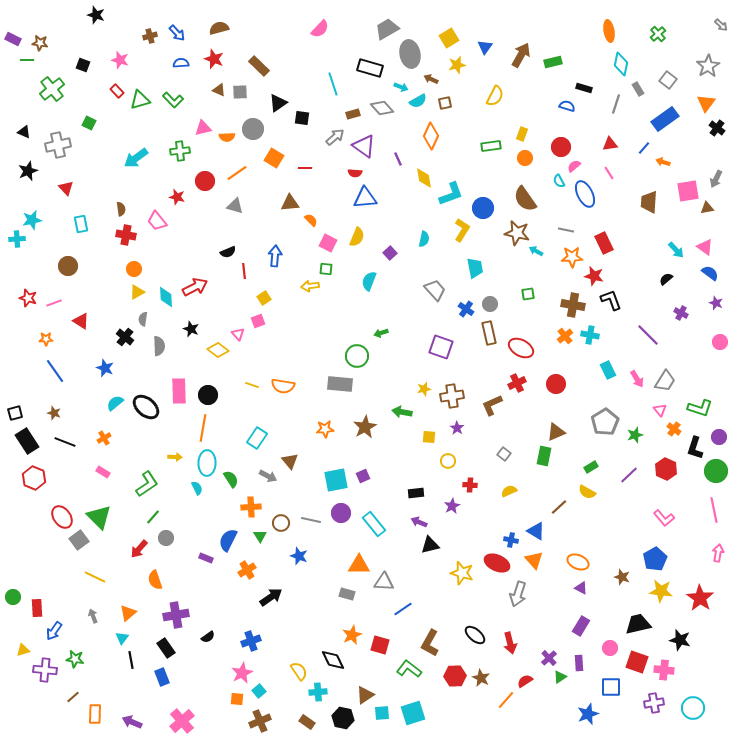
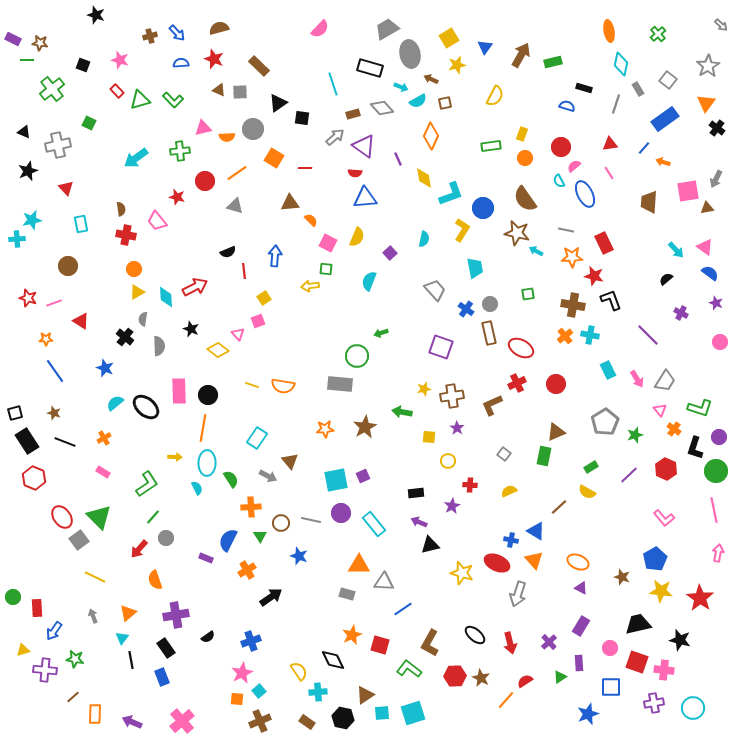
purple cross at (549, 658): moved 16 px up
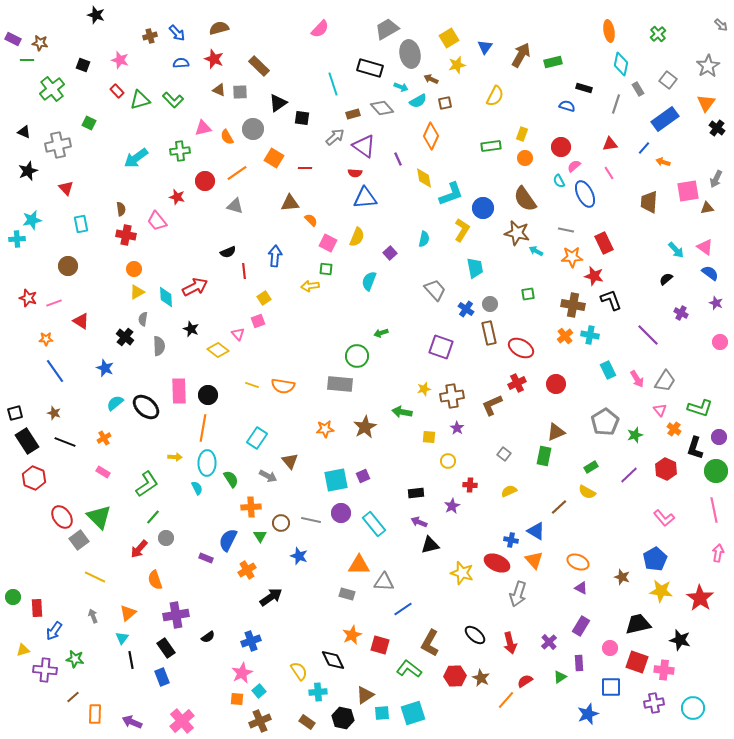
orange semicircle at (227, 137): rotated 63 degrees clockwise
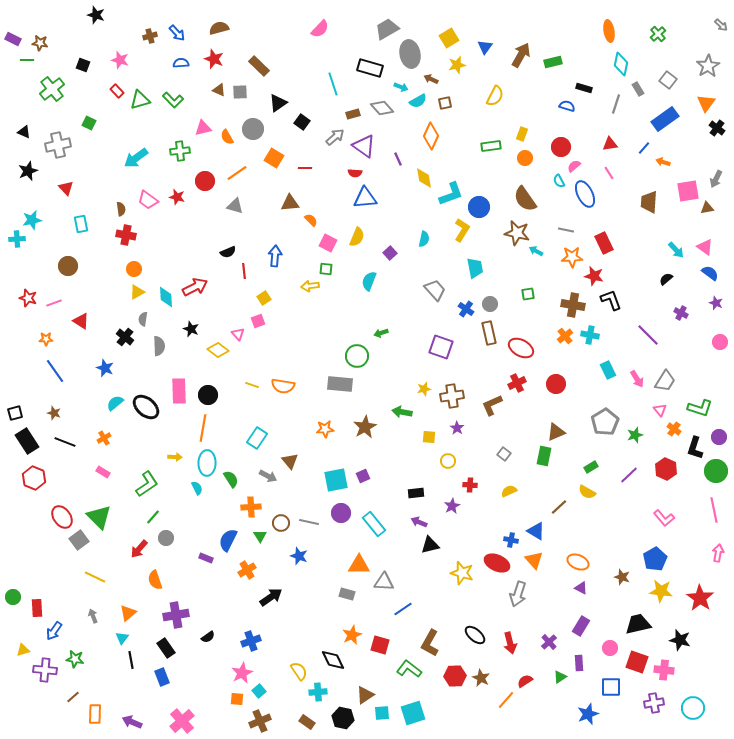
black square at (302, 118): moved 4 px down; rotated 28 degrees clockwise
blue circle at (483, 208): moved 4 px left, 1 px up
pink trapezoid at (157, 221): moved 9 px left, 21 px up; rotated 15 degrees counterclockwise
gray line at (311, 520): moved 2 px left, 2 px down
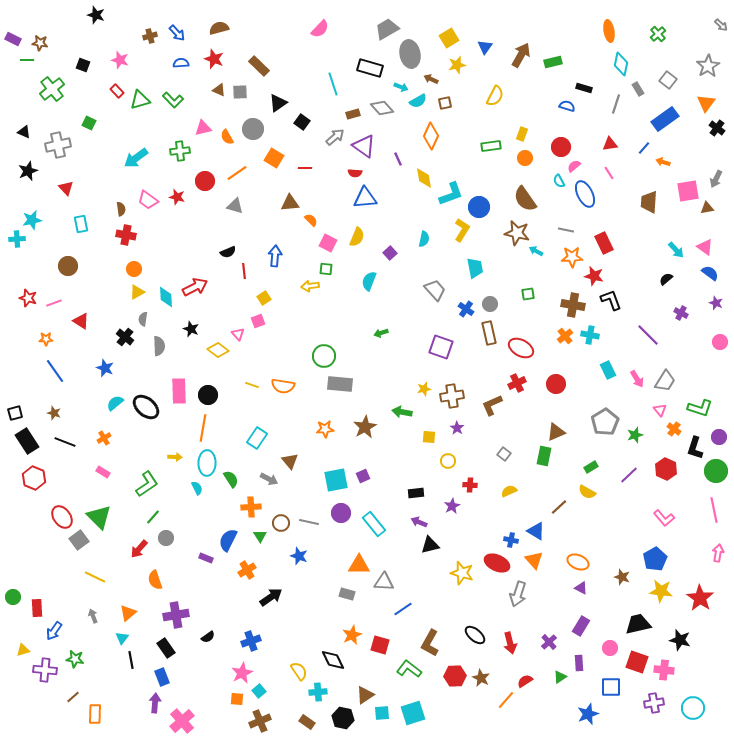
green circle at (357, 356): moved 33 px left
gray arrow at (268, 476): moved 1 px right, 3 px down
purple arrow at (132, 722): moved 23 px right, 19 px up; rotated 72 degrees clockwise
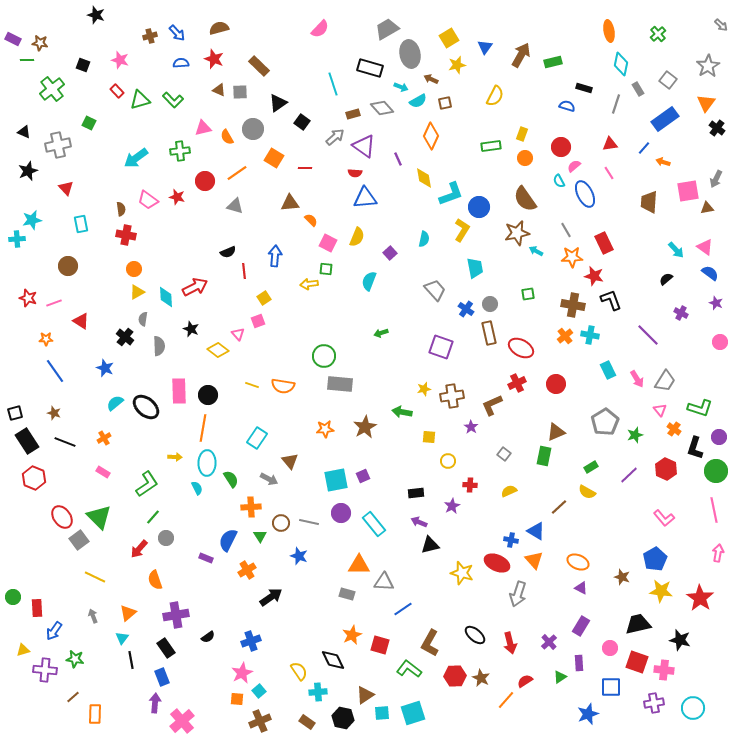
gray line at (566, 230): rotated 49 degrees clockwise
brown star at (517, 233): rotated 25 degrees counterclockwise
yellow arrow at (310, 286): moved 1 px left, 2 px up
purple star at (457, 428): moved 14 px right, 1 px up
